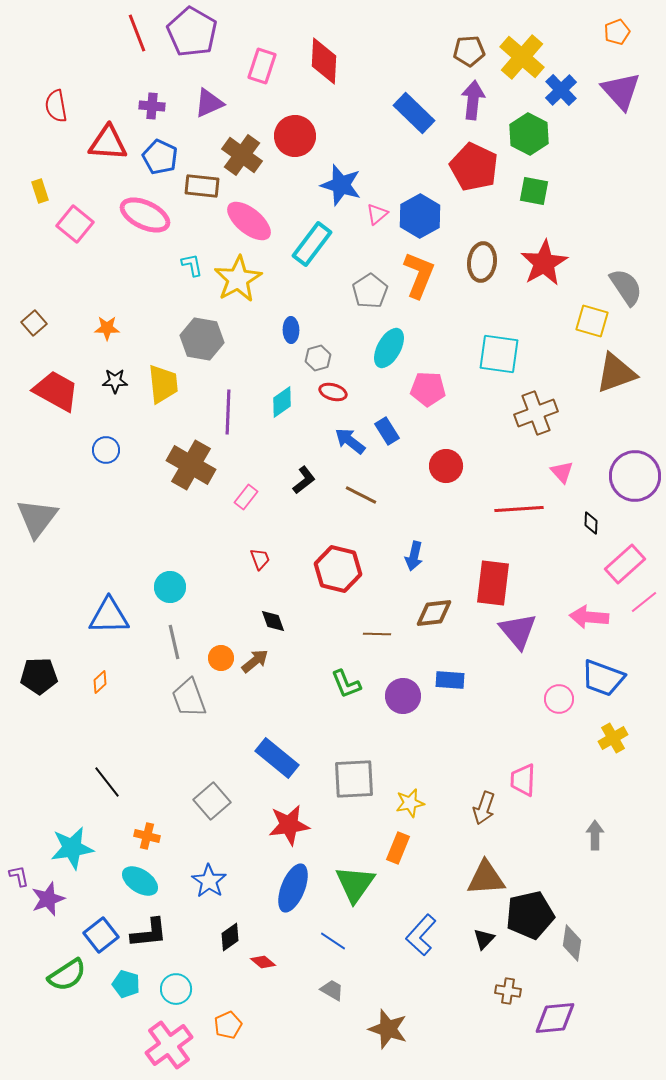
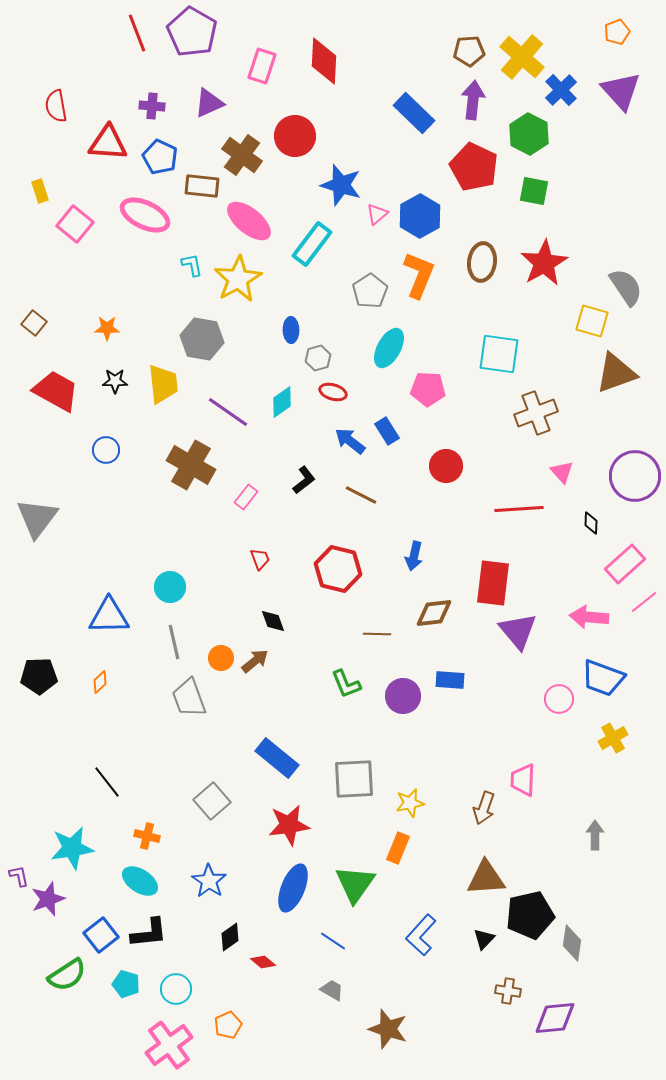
brown square at (34, 323): rotated 10 degrees counterclockwise
purple line at (228, 412): rotated 57 degrees counterclockwise
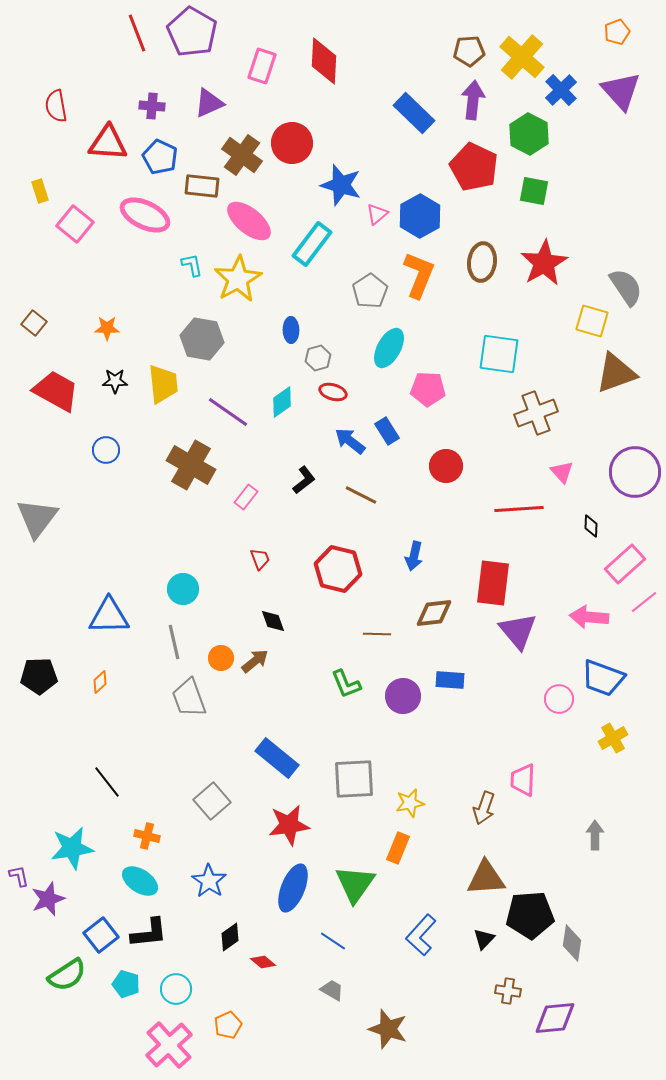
red circle at (295, 136): moved 3 px left, 7 px down
purple circle at (635, 476): moved 4 px up
black diamond at (591, 523): moved 3 px down
cyan circle at (170, 587): moved 13 px right, 2 px down
black pentagon at (530, 915): rotated 9 degrees clockwise
pink cross at (169, 1045): rotated 6 degrees counterclockwise
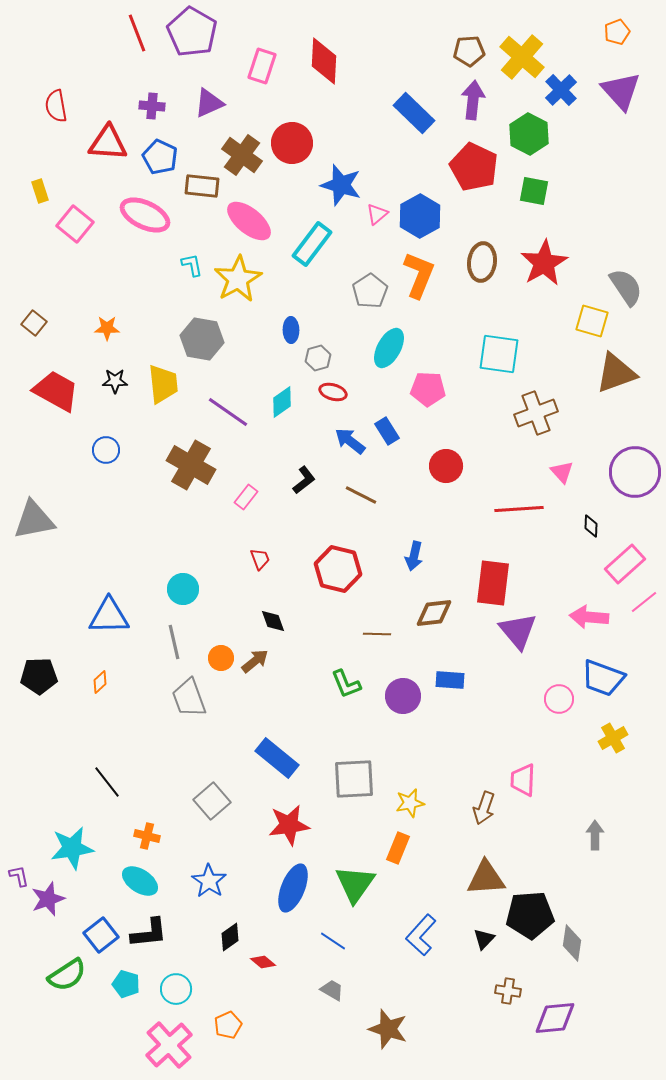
gray triangle at (37, 518): moved 3 px left, 2 px down; rotated 42 degrees clockwise
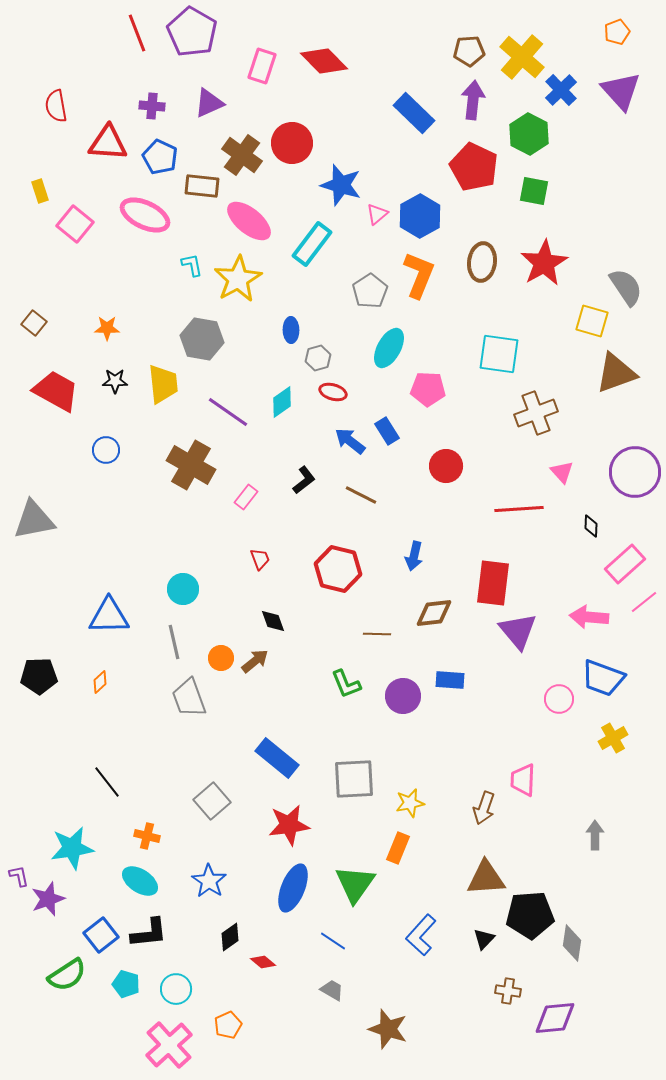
red diamond at (324, 61): rotated 48 degrees counterclockwise
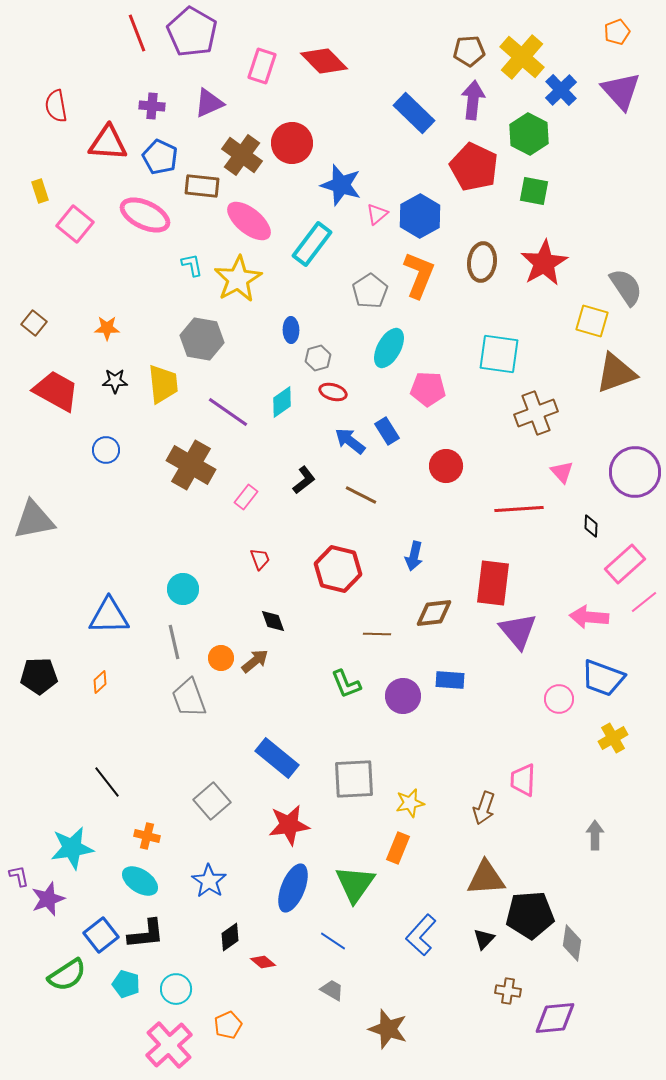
black L-shape at (149, 933): moved 3 px left, 1 px down
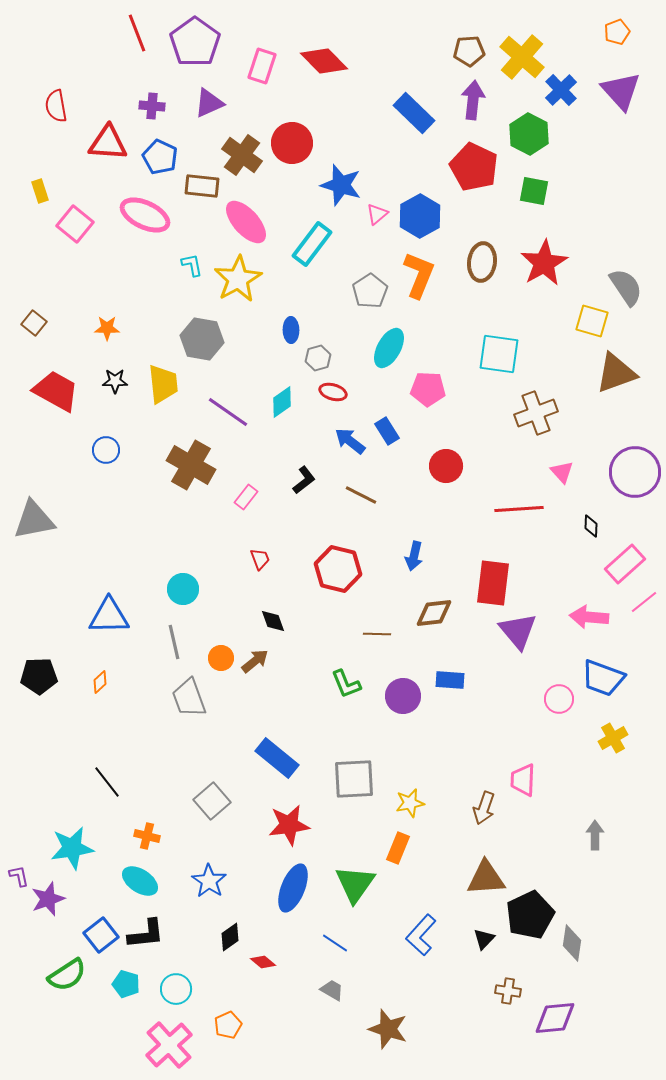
purple pentagon at (192, 32): moved 3 px right, 10 px down; rotated 6 degrees clockwise
pink ellipse at (249, 221): moved 3 px left, 1 px down; rotated 9 degrees clockwise
black pentagon at (530, 915): rotated 21 degrees counterclockwise
blue line at (333, 941): moved 2 px right, 2 px down
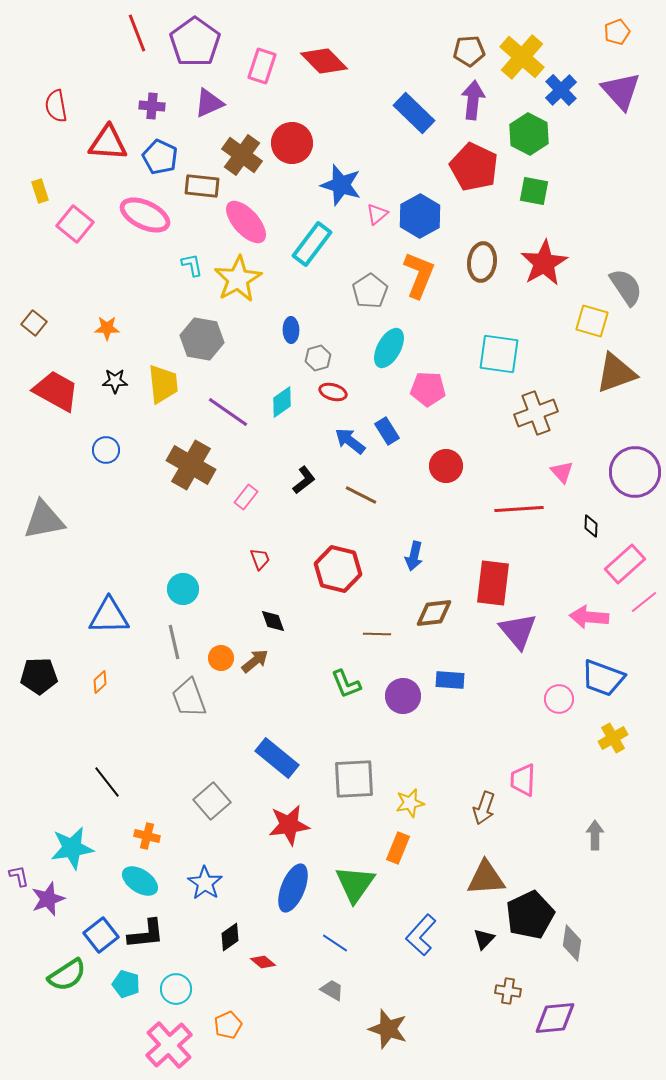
gray triangle at (34, 520): moved 10 px right
blue star at (209, 881): moved 4 px left, 2 px down
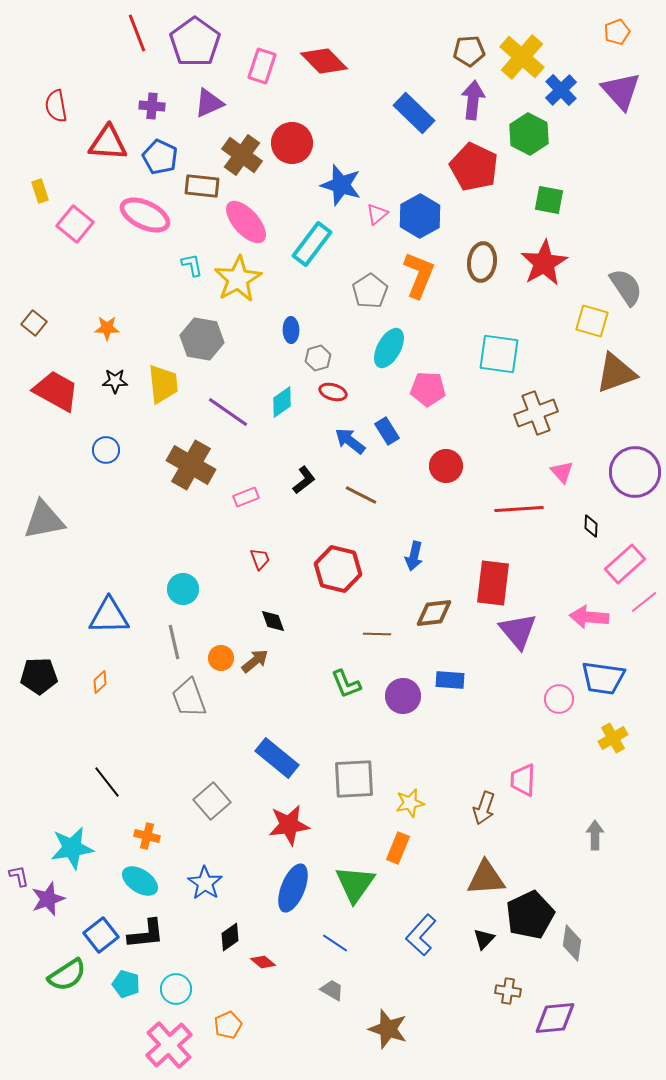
green square at (534, 191): moved 15 px right, 9 px down
pink rectangle at (246, 497): rotated 30 degrees clockwise
blue trapezoid at (603, 678): rotated 12 degrees counterclockwise
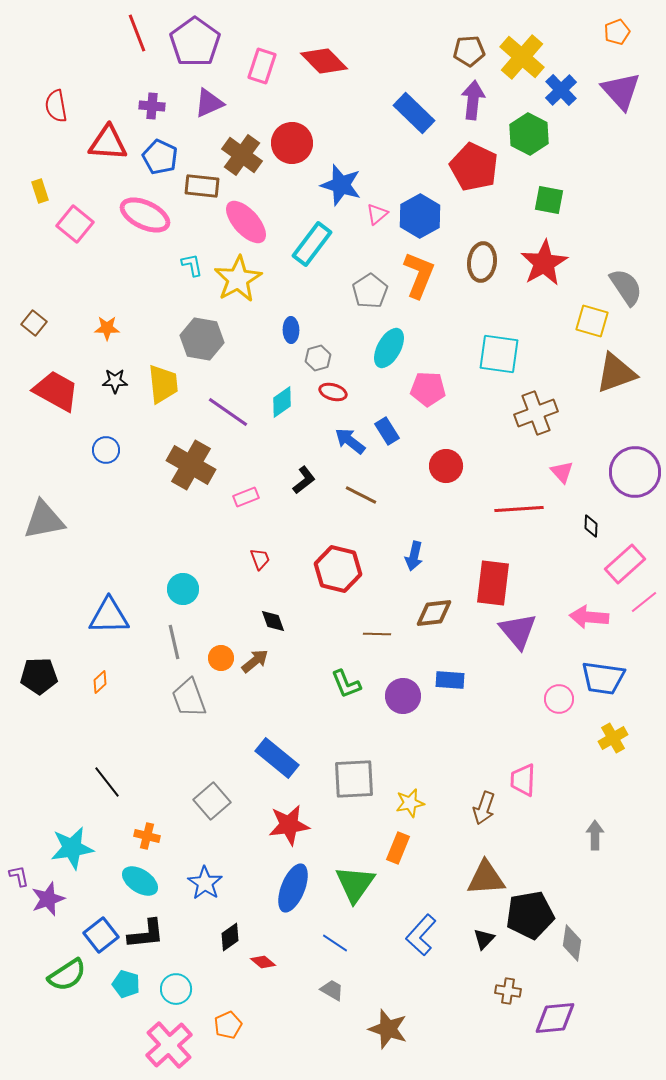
black pentagon at (530, 915): rotated 15 degrees clockwise
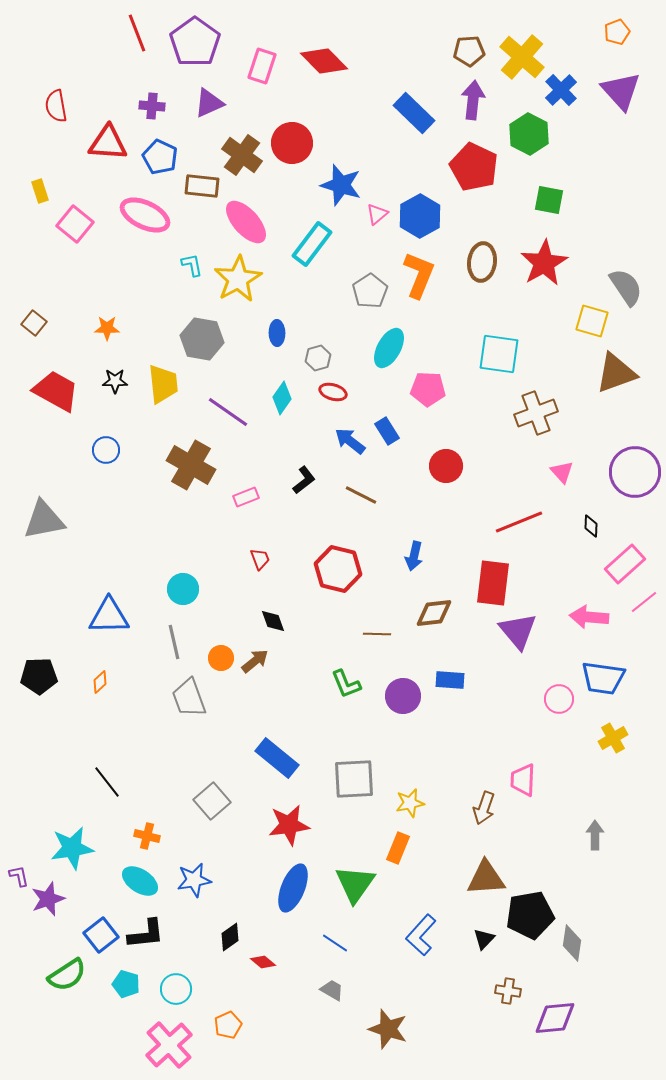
blue ellipse at (291, 330): moved 14 px left, 3 px down
cyan diamond at (282, 402): moved 4 px up; rotated 20 degrees counterclockwise
red line at (519, 509): moved 13 px down; rotated 18 degrees counterclockwise
blue star at (205, 883): moved 11 px left, 3 px up; rotated 28 degrees clockwise
